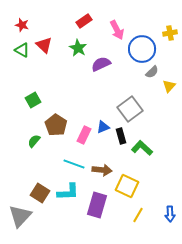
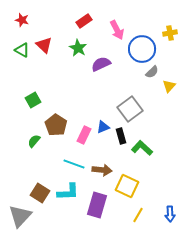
red star: moved 5 px up
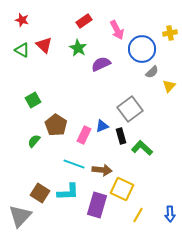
blue triangle: moved 1 px left, 1 px up
yellow square: moved 5 px left, 3 px down
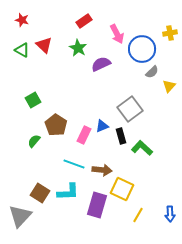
pink arrow: moved 4 px down
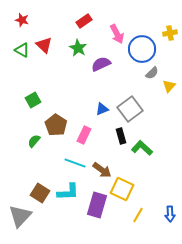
gray semicircle: moved 1 px down
blue triangle: moved 17 px up
cyan line: moved 1 px right, 1 px up
brown arrow: rotated 30 degrees clockwise
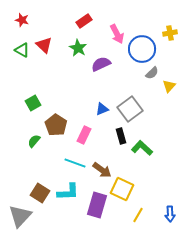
green square: moved 3 px down
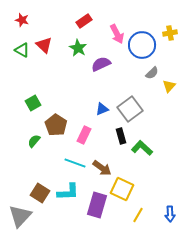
blue circle: moved 4 px up
brown arrow: moved 2 px up
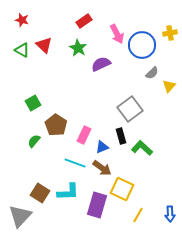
blue triangle: moved 38 px down
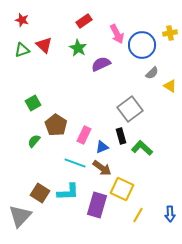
green triangle: rotated 49 degrees counterclockwise
yellow triangle: moved 1 px right; rotated 40 degrees counterclockwise
